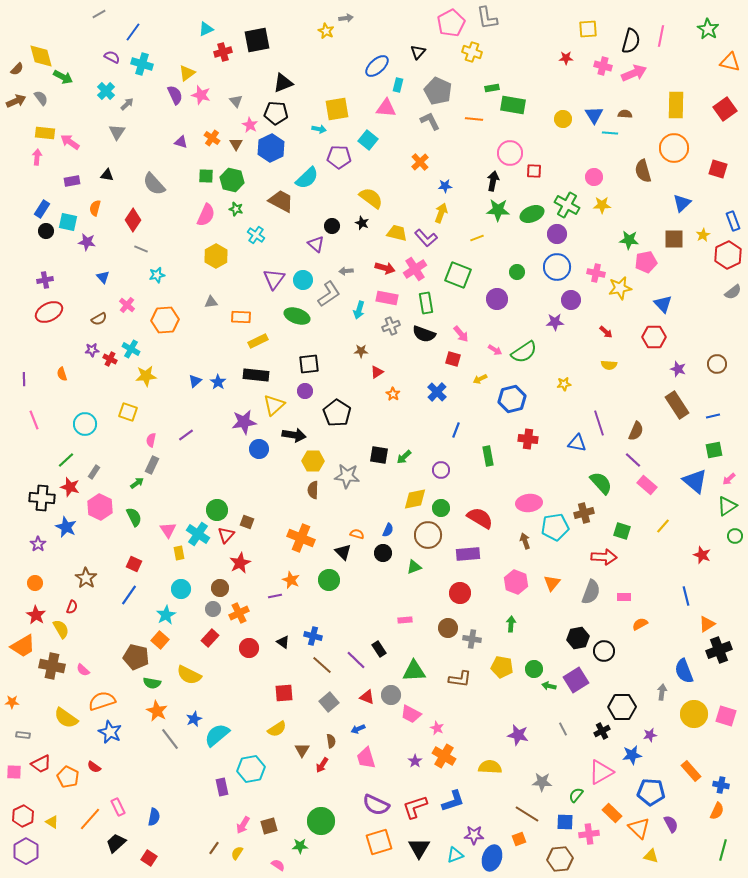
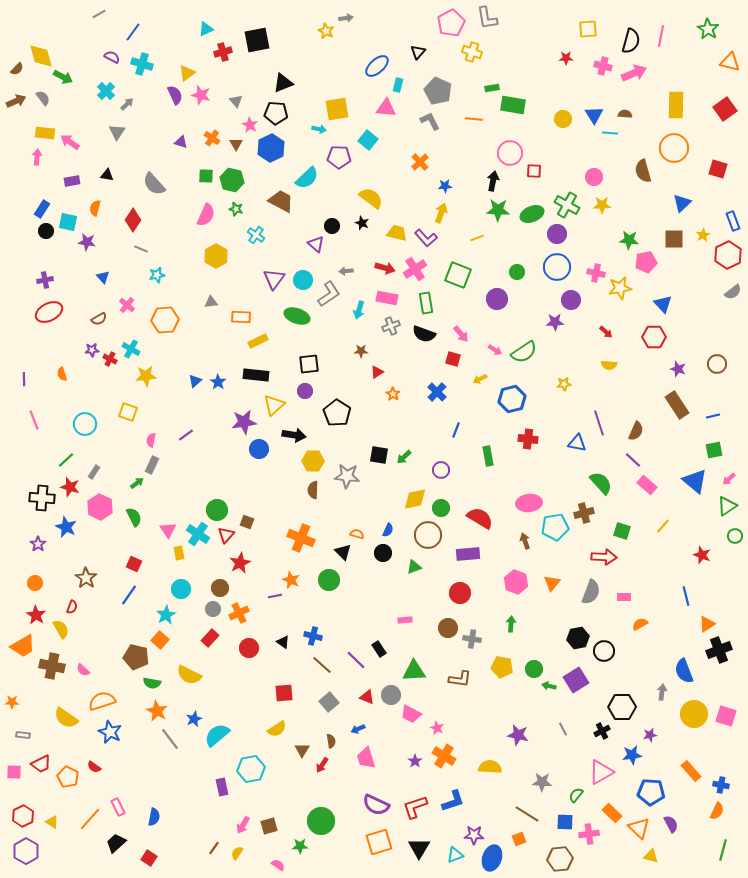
gray semicircle at (41, 98): moved 2 px right
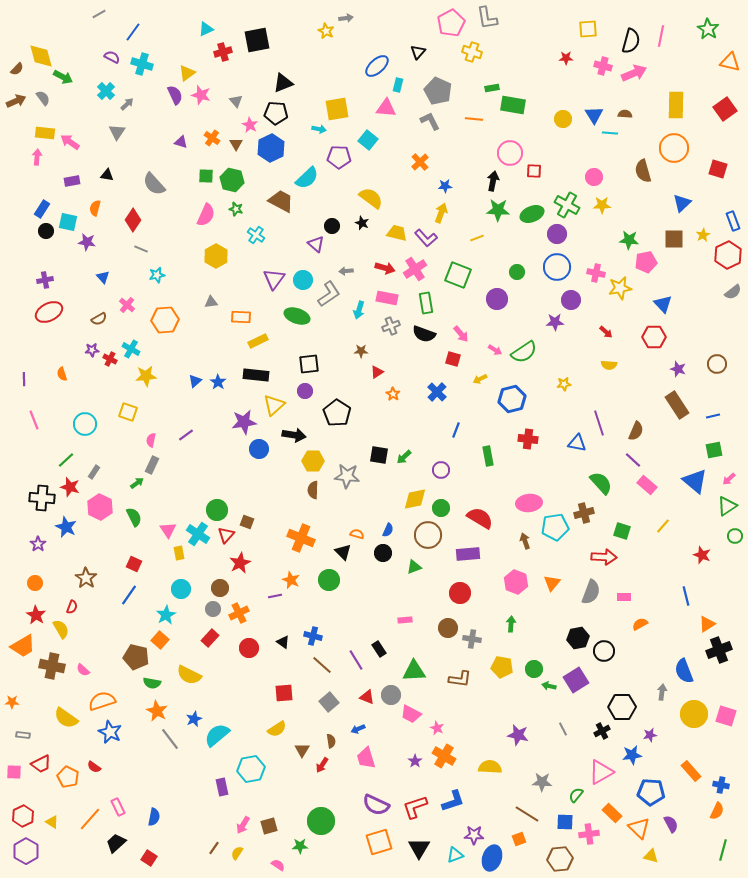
purple line at (356, 660): rotated 15 degrees clockwise
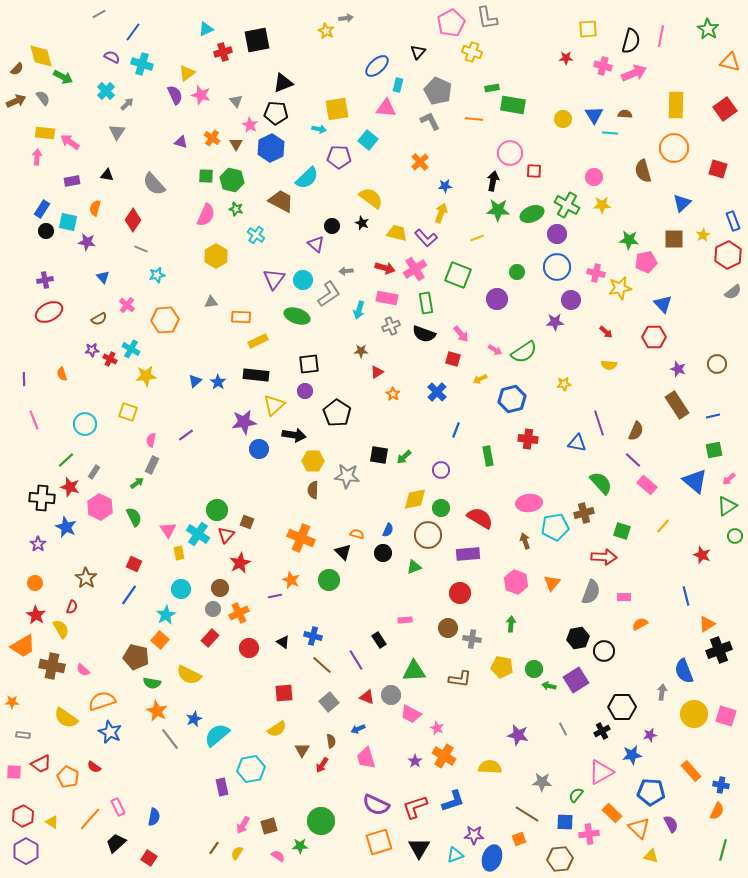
black rectangle at (379, 649): moved 9 px up
pink semicircle at (278, 865): moved 9 px up
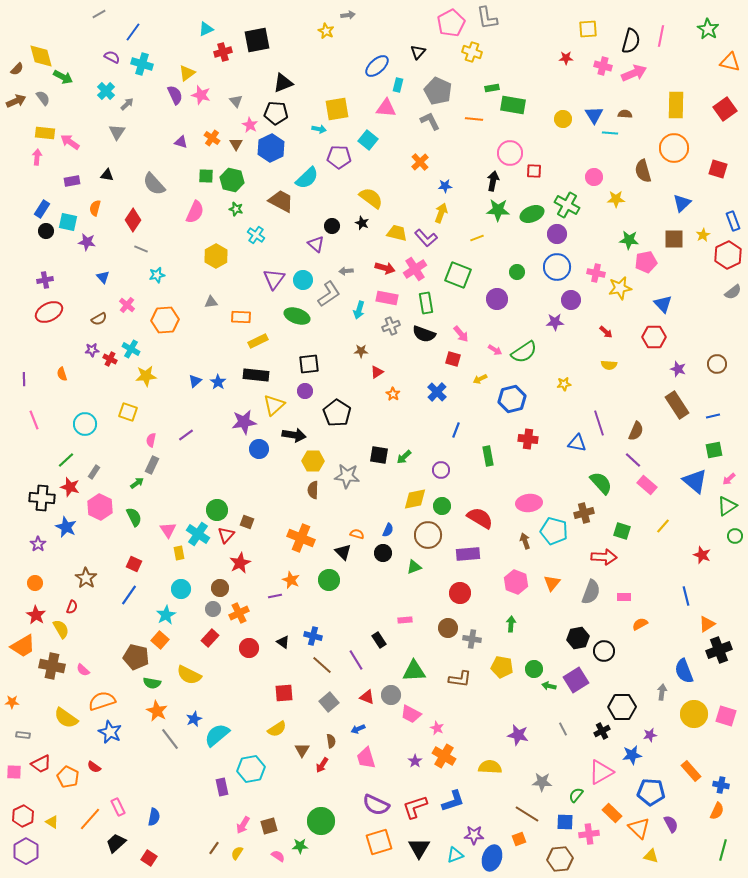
gray arrow at (346, 18): moved 2 px right, 3 px up
yellow star at (602, 205): moved 14 px right, 6 px up
pink semicircle at (206, 215): moved 11 px left, 3 px up
green circle at (441, 508): moved 1 px right, 2 px up
cyan pentagon at (555, 527): moved 1 px left, 4 px down; rotated 24 degrees clockwise
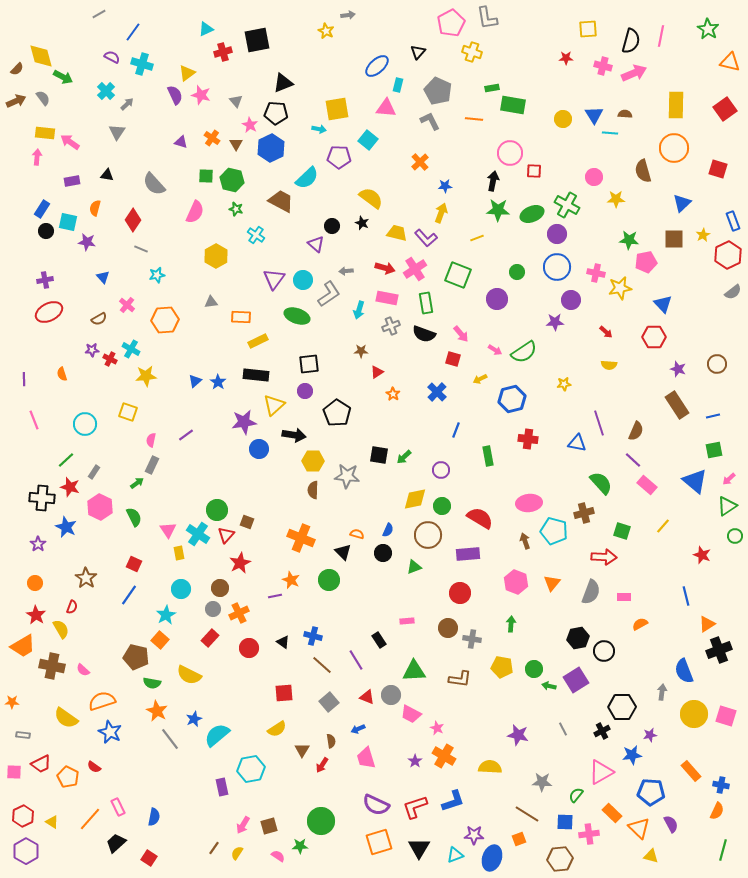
pink rectangle at (405, 620): moved 2 px right, 1 px down
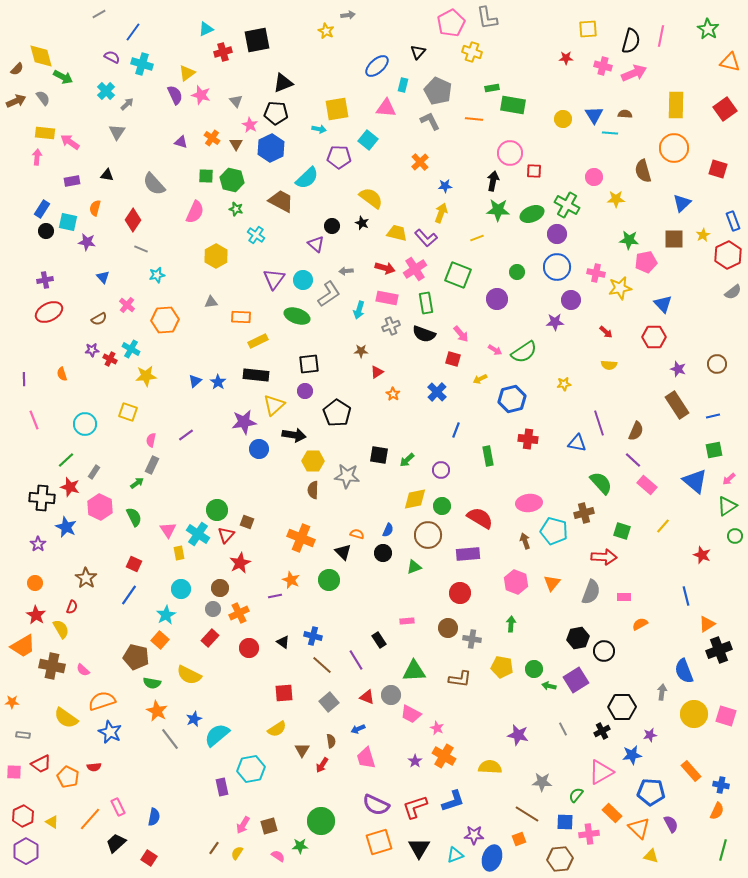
cyan rectangle at (398, 85): moved 5 px right
green arrow at (404, 457): moved 3 px right, 3 px down
red semicircle at (94, 767): rotated 40 degrees counterclockwise
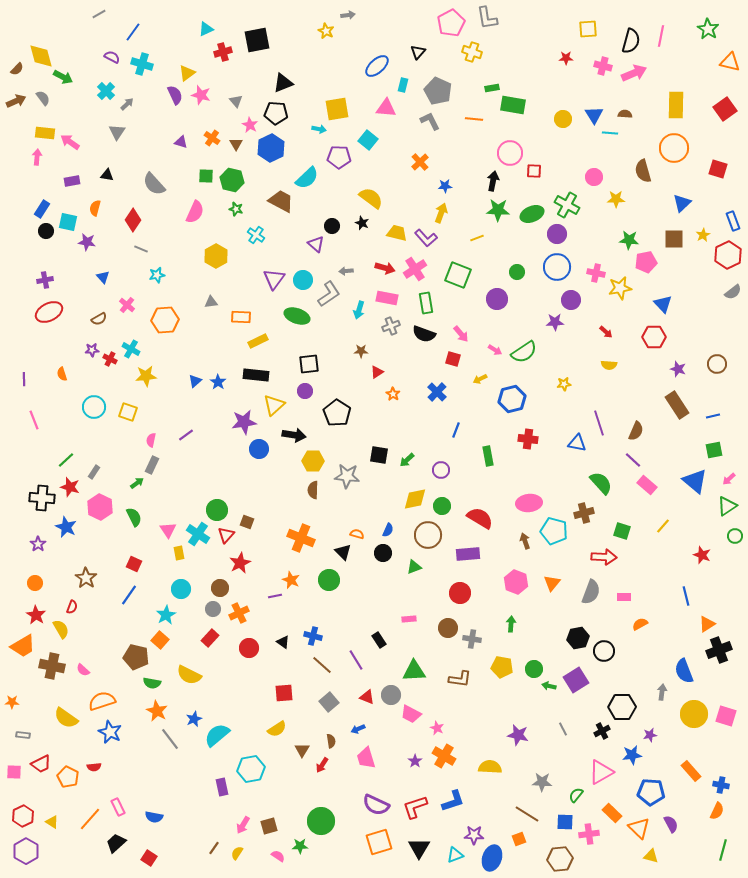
cyan circle at (85, 424): moved 9 px right, 17 px up
pink rectangle at (407, 621): moved 2 px right, 2 px up
blue semicircle at (154, 817): rotated 90 degrees clockwise
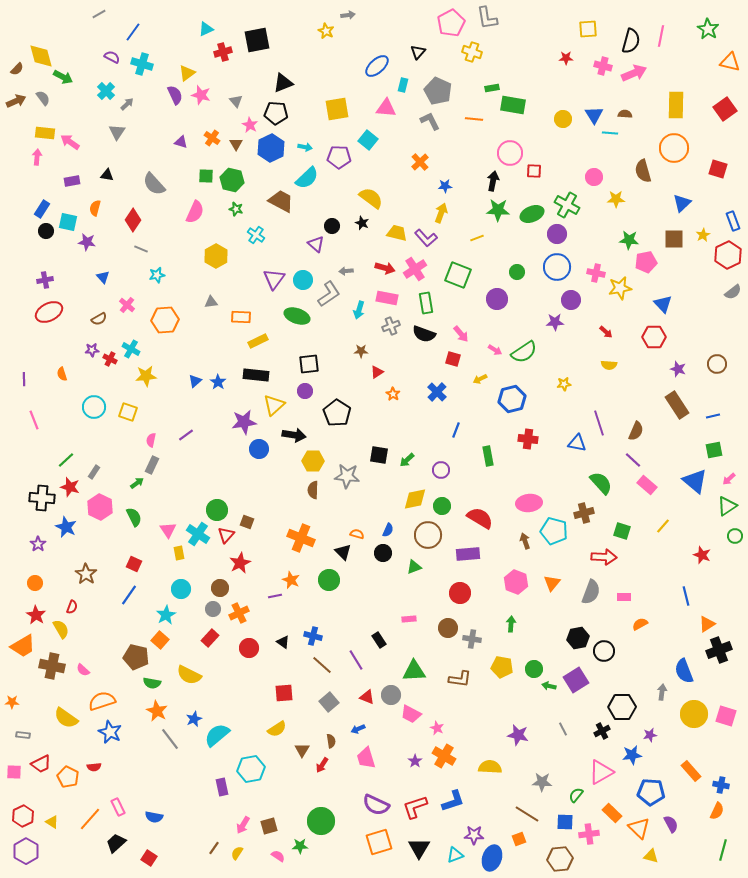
cyan arrow at (319, 129): moved 14 px left, 18 px down
brown star at (86, 578): moved 4 px up
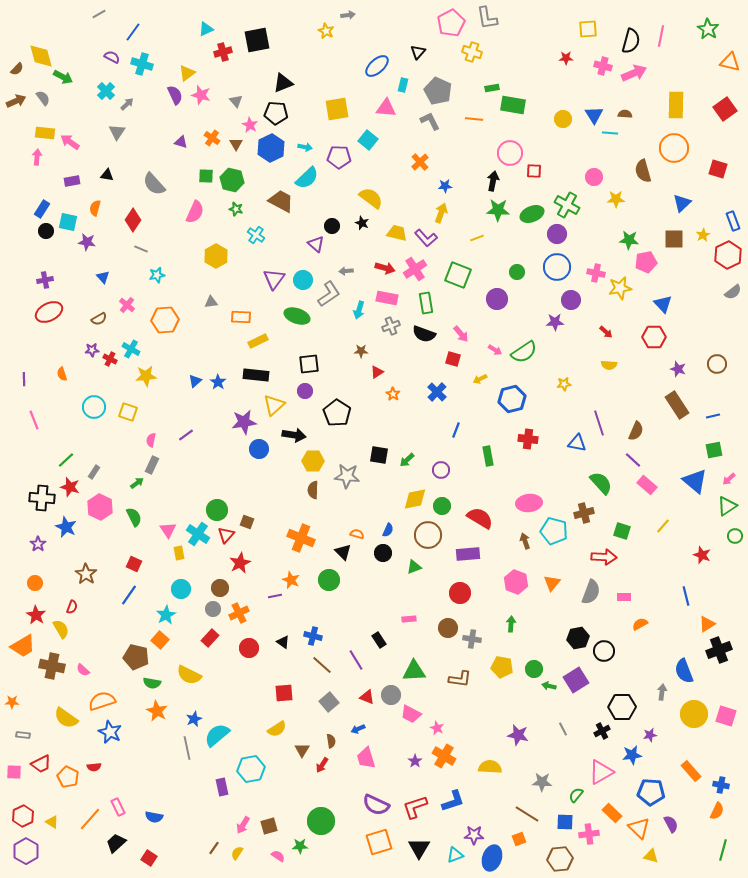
gray line at (170, 739): moved 17 px right, 9 px down; rotated 25 degrees clockwise
